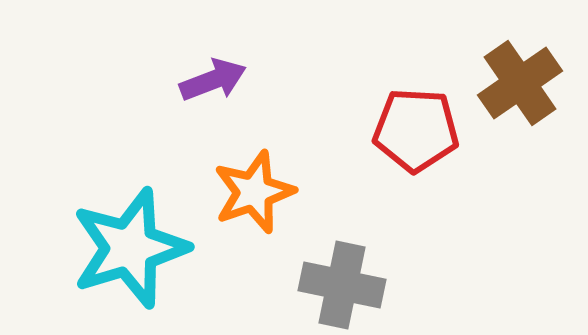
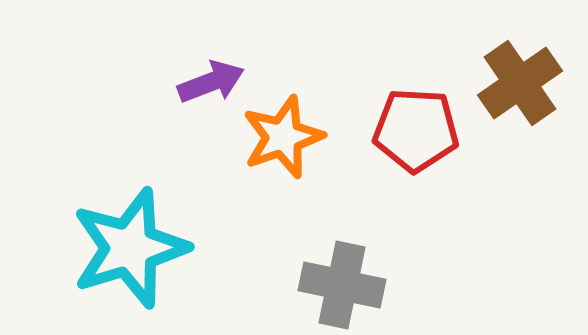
purple arrow: moved 2 px left, 2 px down
orange star: moved 29 px right, 55 px up
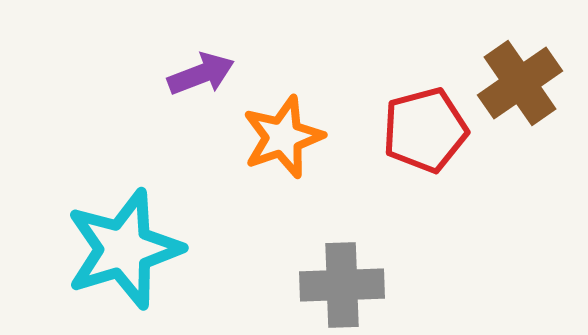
purple arrow: moved 10 px left, 8 px up
red pentagon: moved 9 px right; rotated 18 degrees counterclockwise
cyan star: moved 6 px left, 1 px down
gray cross: rotated 14 degrees counterclockwise
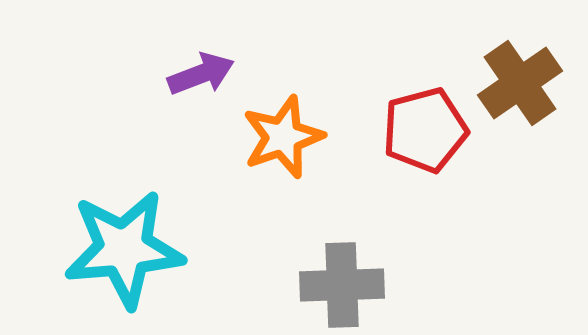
cyan star: rotated 12 degrees clockwise
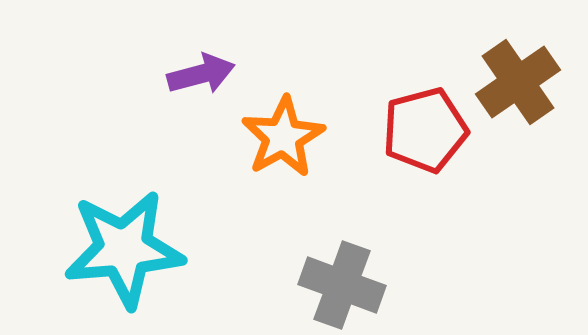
purple arrow: rotated 6 degrees clockwise
brown cross: moved 2 px left, 1 px up
orange star: rotated 10 degrees counterclockwise
gray cross: rotated 22 degrees clockwise
